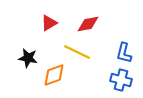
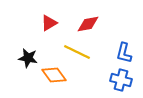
orange diamond: rotated 75 degrees clockwise
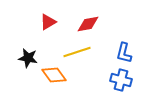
red triangle: moved 1 px left, 1 px up
yellow line: rotated 44 degrees counterclockwise
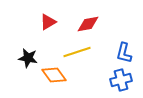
blue cross: rotated 30 degrees counterclockwise
